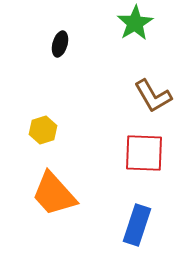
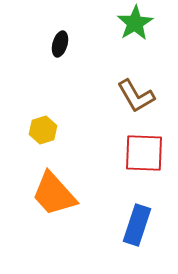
brown L-shape: moved 17 px left
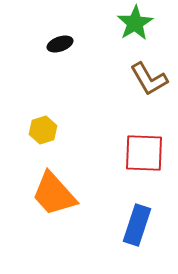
black ellipse: rotated 55 degrees clockwise
brown L-shape: moved 13 px right, 17 px up
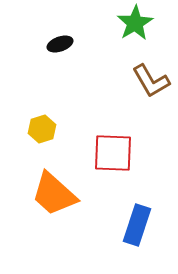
brown L-shape: moved 2 px right, 2 px down
yellow hexagon: moved 1 px left, 1 px up
red square: moved 31 px left
orange trapezoid: rotated 6 degrees counterclockwise
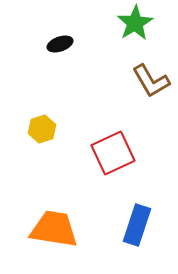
red square: rotated 27 degrees counterclockwise
orange trapezoid: moved 35 px down; rotated 147 degrees clockwise
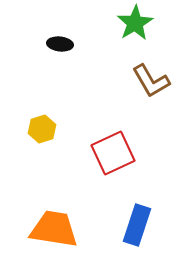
black ellipse: rotated 25 degrees clockwise
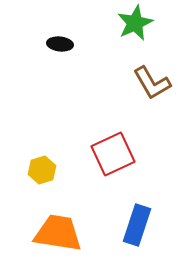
green star: rotated 6 degrees clockwise
brown L-shape: moved 1 px right, 2 px down
yellow hexagon: moved 41 px down
red square: moved 1 px down
orange trapezoid: moved 4 px right, 4 px down
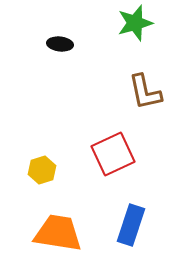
green star: rotated 9 degrees clockwise
brown L-shape: moved 7 px left, 9 px down; rotated 18 degrees clockwise
blue rectangle: moved 6 px left
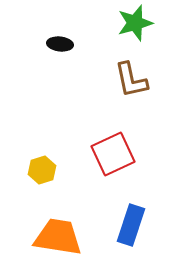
brown L-shape: moved 14 px left, 12 px up
orange trapezoid: moved 4 px down
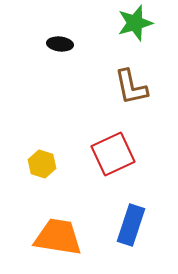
brown L-shape: moved 7 px down
yellow hexagon: moved 6 px up; rotated 24 degrees counterclockwise
